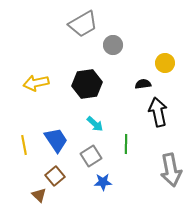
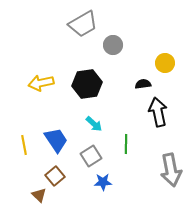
yellow arrow: moved 5 px right
cyan arrow: moved 1 px left
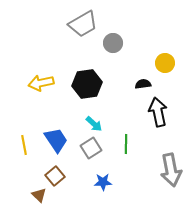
gray circle: moved 2 px up
gray square: moved 8 px up
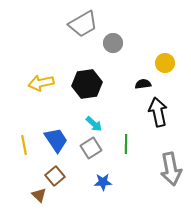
gray arrow: moved 1 px up
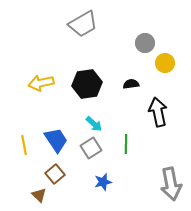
gray circle: moved 32 px right
black semicircle: moved 12 px left
gray arrow: moved 15 px down
brown square: moved 2 px up
blue star: rotated 12 degrees counterclockwise
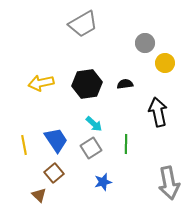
black semicircle: moved 6 px left
brown square: moved 1 px left, 1 px up
gray arrow: moved 2 px left, 1 px up
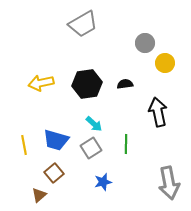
blue trapezoid: rotated 140 degrees clockwise
brown triangle: rotated 35 degrees clockwise
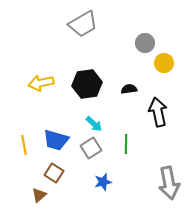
yellow circle: moved 1 px left
black semicircle: moved 4 px right, 5 px down
brown square: rotated 18 degrees counterclockwise
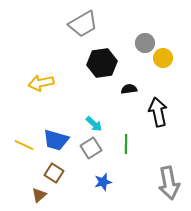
yellow circle: moved 1 px left, 5 px up
black hexagon: moved 15 px right, 21 px up
yellow line: rotated 54 degrees counterclockwise
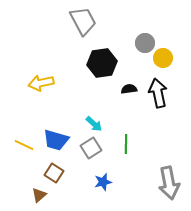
gray trapezoid: moved 3 px up; rotated 88 degrees counterclockwise
black arrow: moved 19 px up
